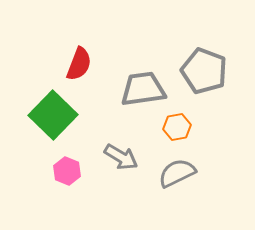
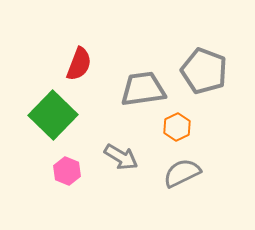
orange hexagon: rotated 16 degrees counterclockwise
gray semicircle: moved 5 px right
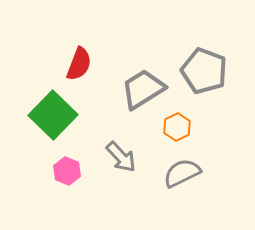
gray trapezoid: rotated 24 degrees counterclockwise
gray arrow: rotated 16 degrees clockwise
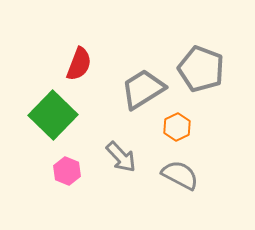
gray pentagon: moved 3 px left, 2 px up
gray semicircle: moved 2 px left, 2 px down; rotated 54 degrees clockwise
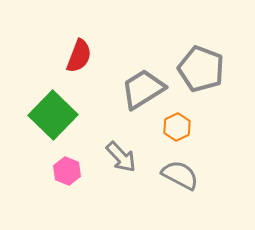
red semicircle: moved 8 px up
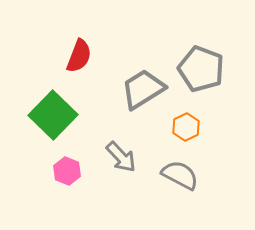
orange hexagon: moved 9 px right
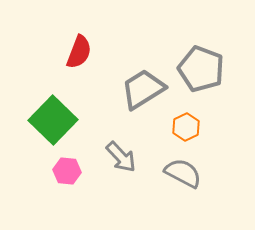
red semicircle: moved 4 px up
green square: moved 5 px down
pink hexagon: rotated 16 degrees counterclockwise
gray semicircle: moved 3 px right, 2 px up
